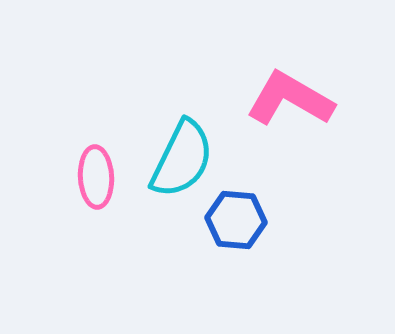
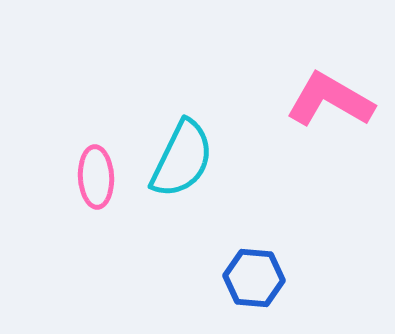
pink L-shape: moved 40 px right, 1 px down
blue hexagon: moved 18 px right, 58 px down
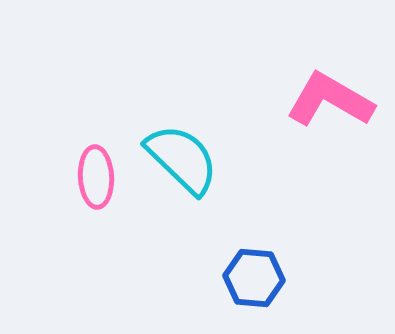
cyan semicircle: rotated 72 degrees counterclockwise
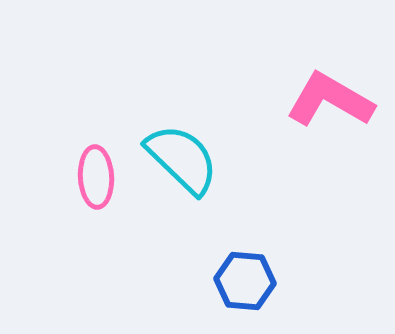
blue hexagon: moved 9 px left, 3 px down
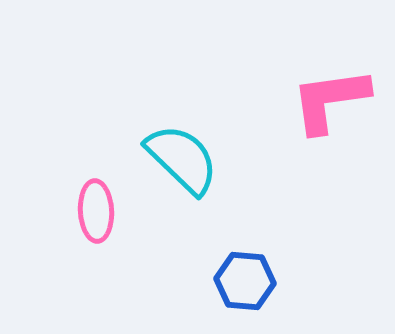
pink L-shape: rotated 38 degrees counterclockwise
pink ellipse: moved 34 px down
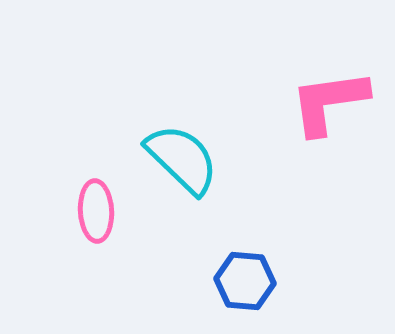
pink L-shape: moved 1 px left, 2 px down
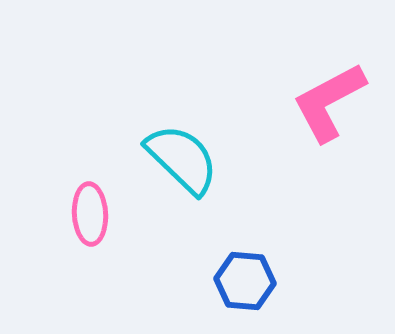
pink L-shape: rotated 20 degrees counterclockwise
pink ellipse: moved 6 px left, 3 px down
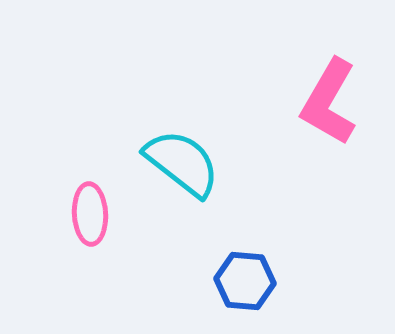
pink L-shape: rotated 32 degrees counterclockwise
cyan semicircle: moved 4 px down; rotated 6 degrees counterclockwise
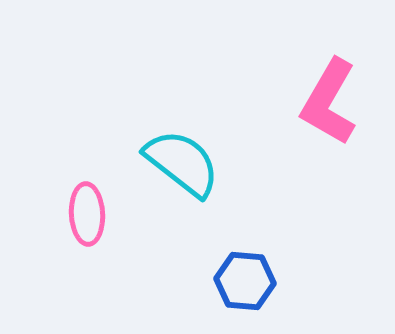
pink ellipse: moved 3 px left
